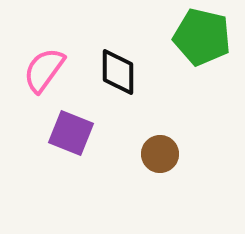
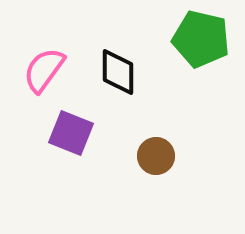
green pentagon: moved 1 px left, 2 px down
brown circle: moved 4 px left, 2 px down
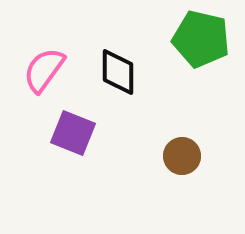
purple square: moved 2 px right
brown circle: moved 26 px right
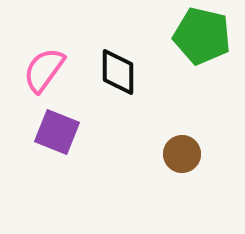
green pentagon: moved 1 px right, 3 px up
purple square: moved 16 px left, 1 px up
brown circle: moved 2 px up
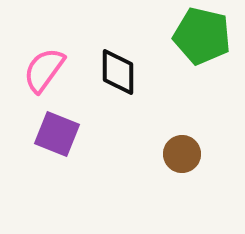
purple square: moved 2 px down
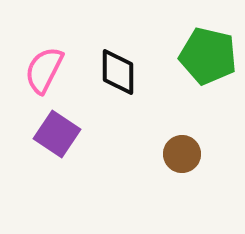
green pentagon: moved 6 px right, 20 px down
pink semicircle: rotated 9 degrees counterclockwise
purple square: rotated 12 degrees clockwise
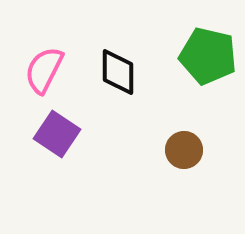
brown circle: moved 2 px right, 4 px up
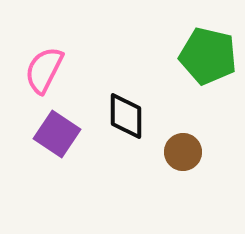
black diamond: moved 8 px right, 44 px down
brown circle: moved 1 px left, 2 px down
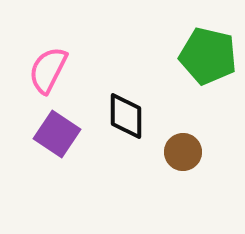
pink semicircle: moved 4 px right
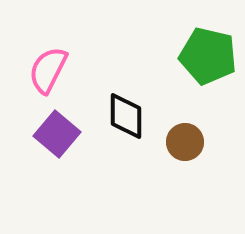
purple square: rotated 6 degrees clockwise
brown circle: moved 2 px right, 10 px up
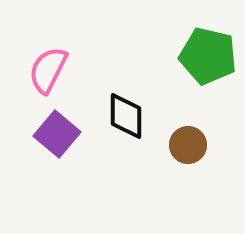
brown circle: moved 3 px right, 3 px down
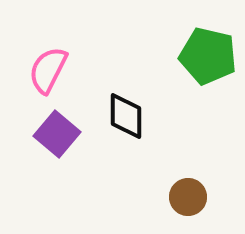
brown circle: moved 52 px down
